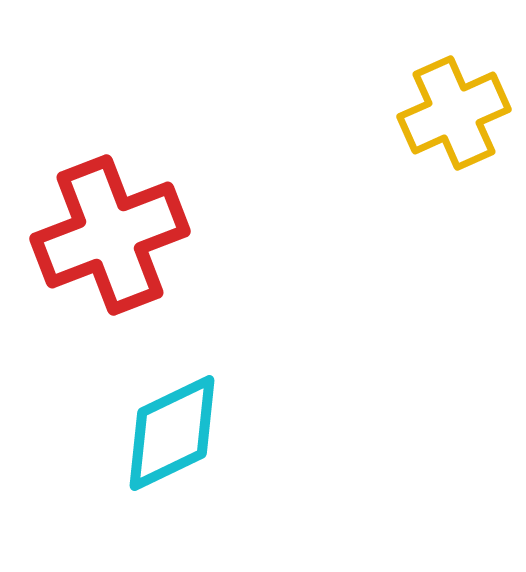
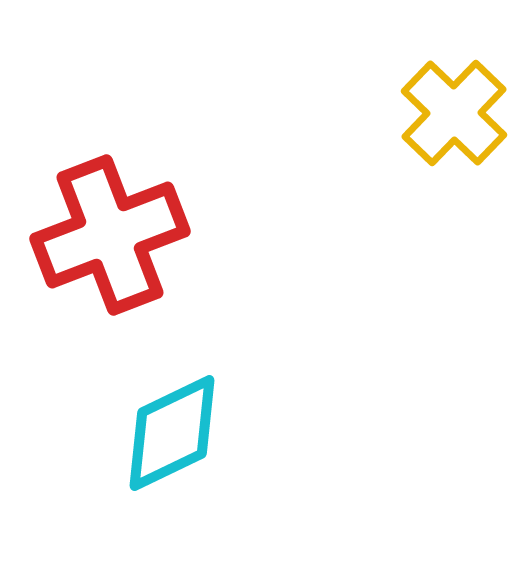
yellow cross: rotated 22 degrees counterclockwise
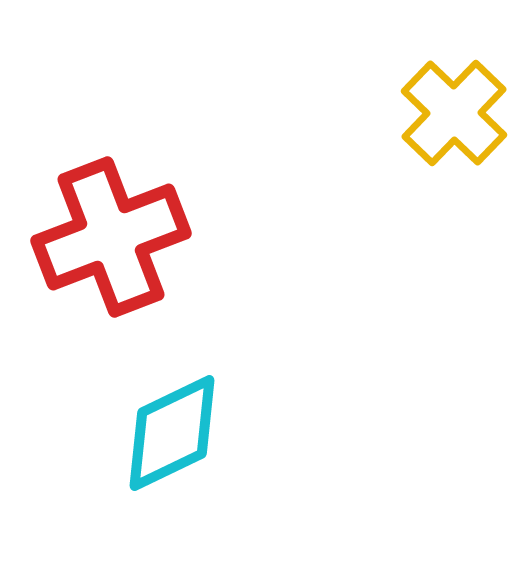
red cross: moved 1 px right, 2 px down
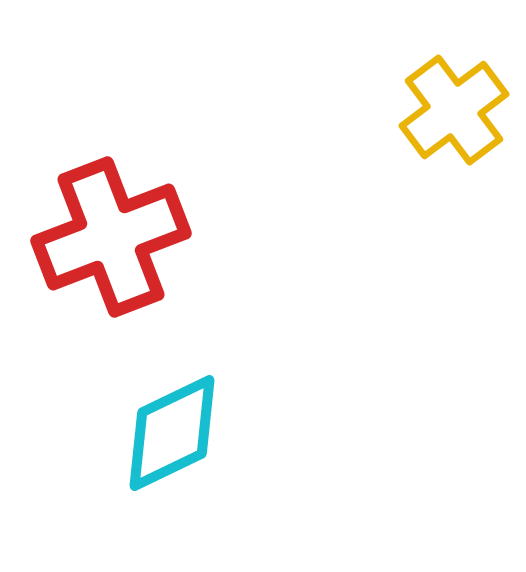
yellow cross: moved 3 px up; rotated 9 degrees clockwise
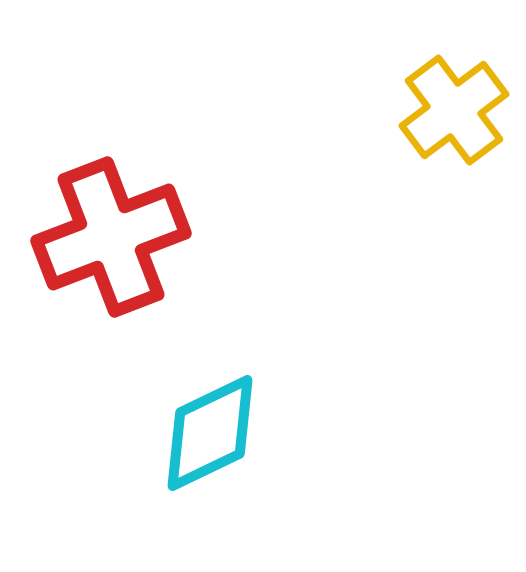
cyan diamond: moved 38 px right
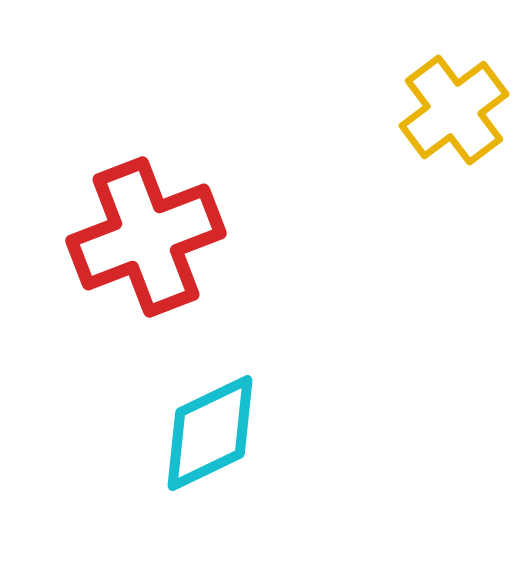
red cross: moved 35 px right
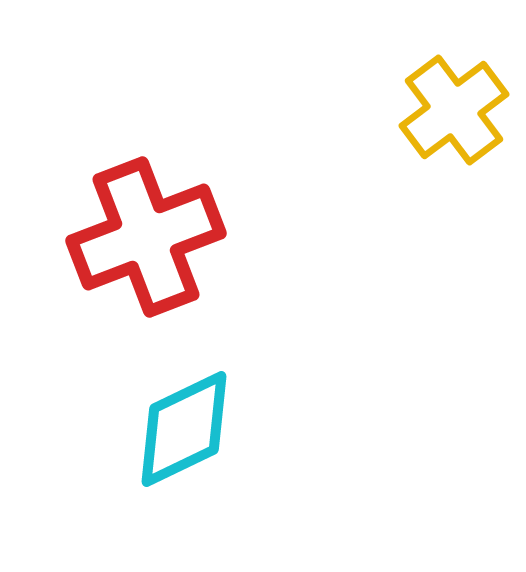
cyan diamond: moved 26 px left, 4 px up
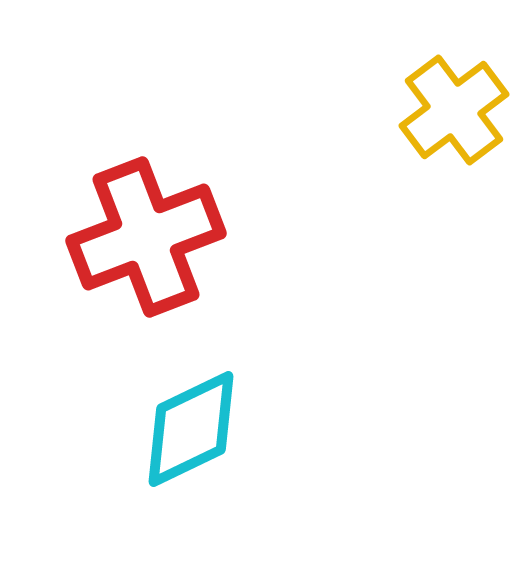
cyan diamond: moved 7 px right
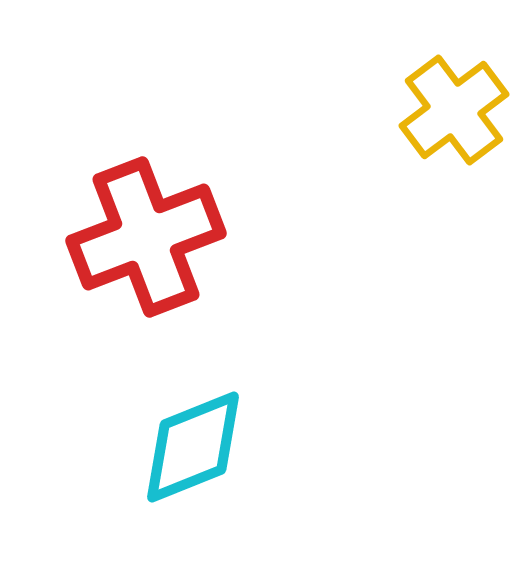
cyan diamond: moved 2 px right, 18 px down; rotated 4 degrees clockwise
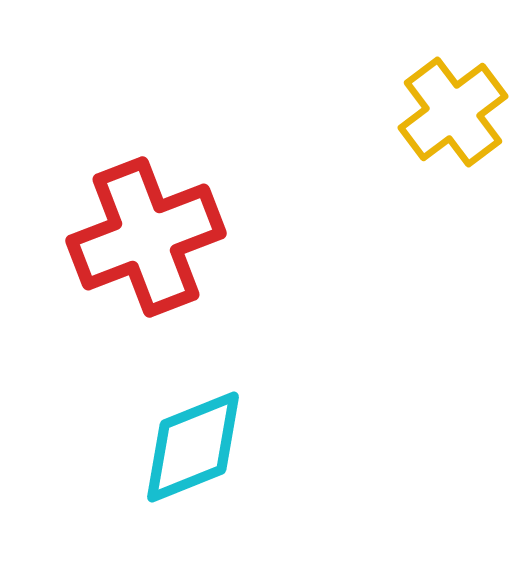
yellow cross: moved 1 px left, 2 px down
